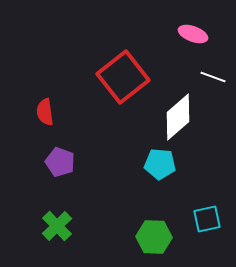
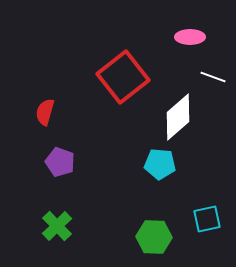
pink ellipse: moved 3 px left, 3 px down; rotated 20 degrees counterclockwise
red semicircle: rotated 24 degrees clockwise
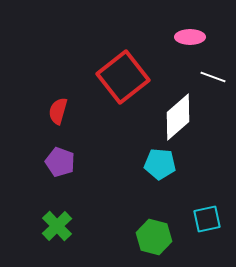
red semicircle: moved 13 px right, 1 px up
green hexagon: rotated 12 degrees clockwise
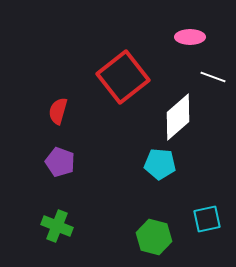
green cross: rotated 24 degrees counterclockwise
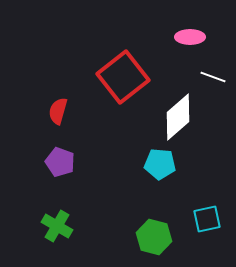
green cross: rotated 8 degrees clockwise
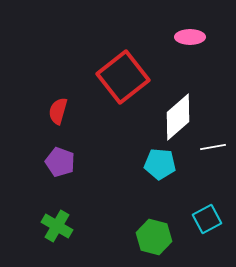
white line: moved 70 px down; rotated 30 degrees counterclockwise
cyan square: rotated 16 degrees counterclockwise
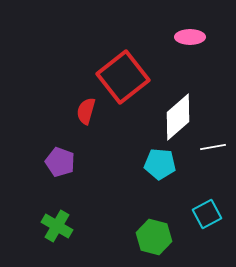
red semicircle: moved 28 px right
cyan square: moved 5 px up
